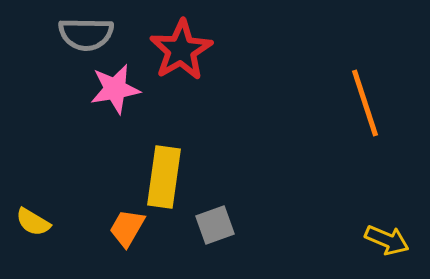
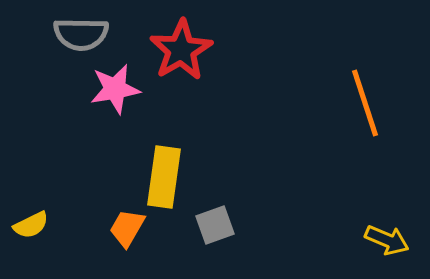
gray semicircle: moved 5 px left
yellow semicircle: moved 2 px left, 3 px down; rotated 57 degrees counterclockwise
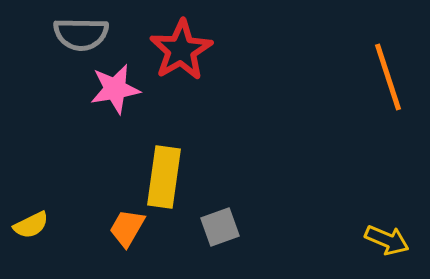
orange line: moved 23 px right, 26 px up
gray square: moved 5 px right, 2 px down
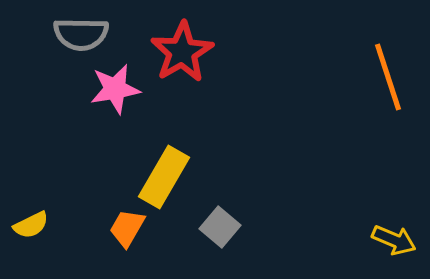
red star: moved 1 px right, 2 px down
yellow rectangle: rotated 22 degrees clockwise
gray square: rotated 30 degrees counterclockwise
yellow arrow: moved 7 px right
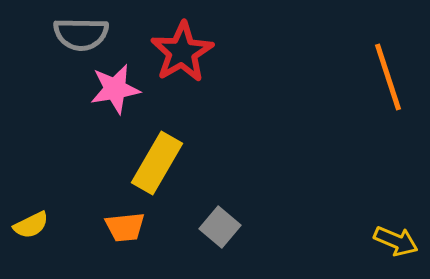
yellow rectangle: moved 7 px left, 14 px up
orange trapezoid: moved 2 px left, 1 px up; rotated 126 degrees counterclockwise
yellow arrow: moved 2 px right, 1 px down
